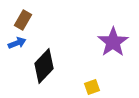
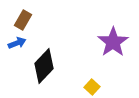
yellow square: rotated 28 degrees counterclockwise
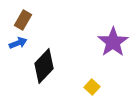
blue arrow: moved 1 px right
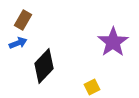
yellow square: rotated 21 degrees clockwise
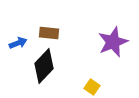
brown rectangle: moved 26 px right, 13 px down; rotated 66 degrees clockwise
purple star: rotated 12 degrees clockwise
yellow square: rotated 28 degrees counterclockwise
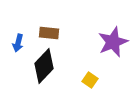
blue arrow: rotated 126 degrees clockwise
yellow square: moved 2 px left, 7 px up
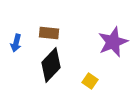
blue arrow: moved 2 px left
black diamond: moved 7 px right, 1 px up
yellow square: moved 1 px down
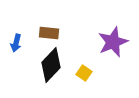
yellow square: moved 6 px left, 8 px up
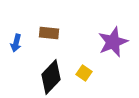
black diamond: moved 12 px down
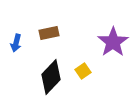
brown rectangle: rotated 18 degrees counterclockwise
purple star: rotated 12 degrees counterclockwise
yellow square: moved 1 px left, 2 px up; rotated 21 degrees clockwise
